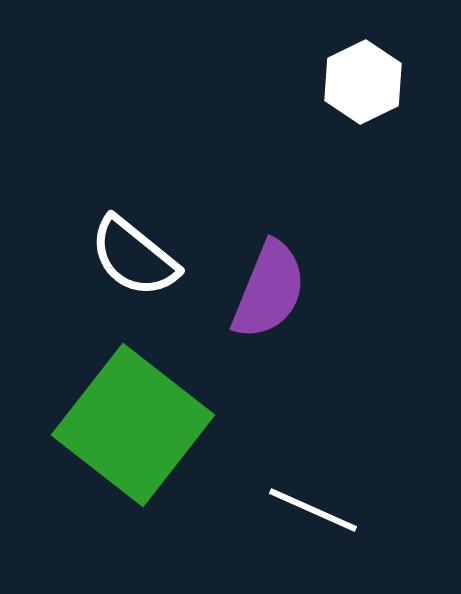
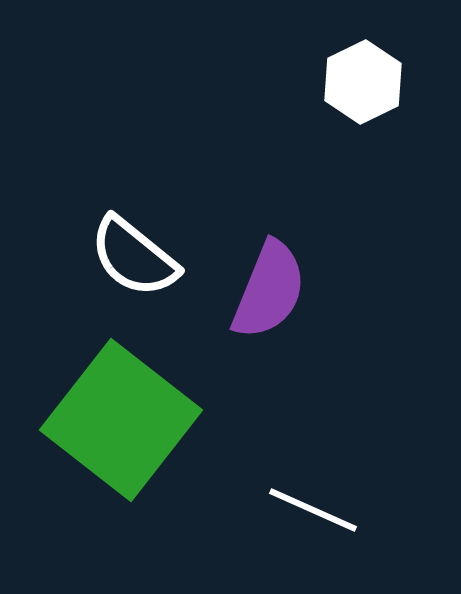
green square: moved 12 px left, 5 px up
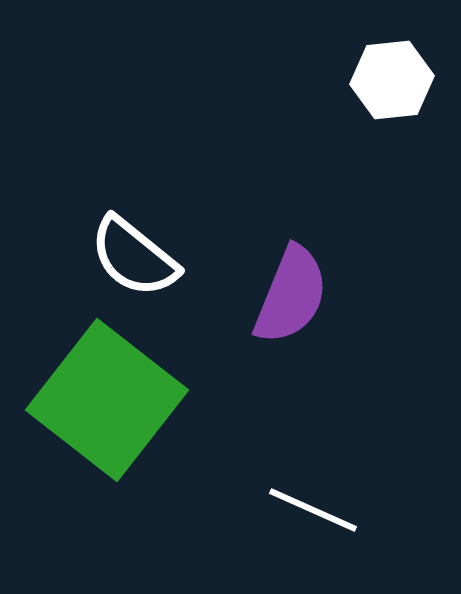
white hexagon: moved 29 px right, 2 px up; rotated 20 degrees clockwise
purple semicircle: moved 22 px right, 5 px down
green square: moved 14 px left, 20 px up
